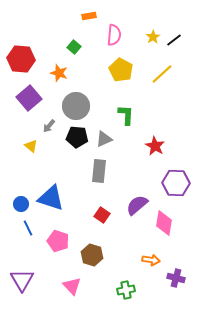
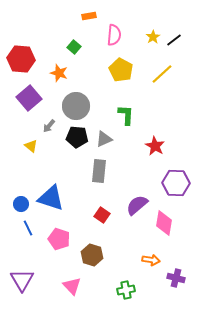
pink pentagon: moved 1 px right, 2 px up
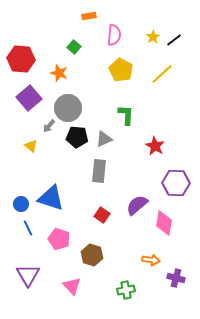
gray circle: moved 8 px left, 2 px down
purple triangle: moved 6 px right, 5 px up
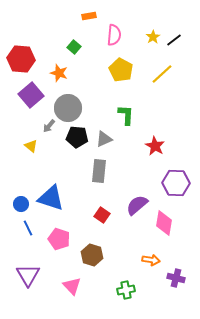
purple square: moved 2 px right, 3 px up
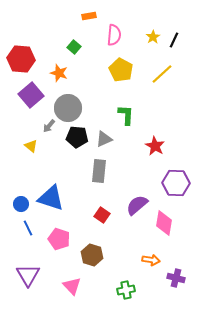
black line: rotated 28 degrees counterclockwise
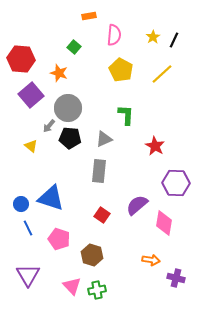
black pentagon: moved 7 px left, 1 px down
green cross: moved 29 px left
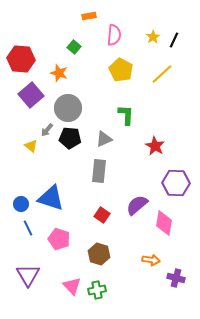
gray arrow: moved 2 px left, 4 px down
brown hexagon: moved 7 px right, 1 px up
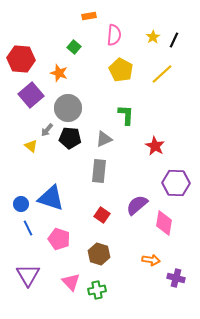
pink triangle: moved 1 px left, 4 px up
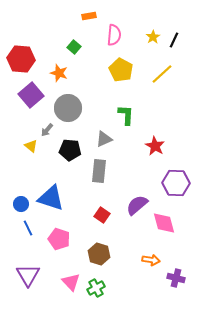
black pentagon: moved 12 px down
pink diamond: rotated 25 degrees counterclockwise
green cross: moved 1 px left, 2 px up; rotated 18 degrees counterclockwise
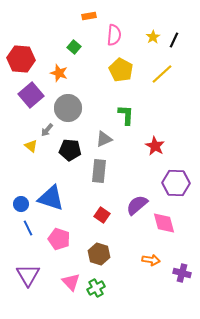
purple cross: moved 6 px right, 5 px up
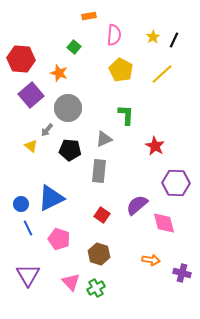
blue triangle: rotated 44 degrees counterclockwise
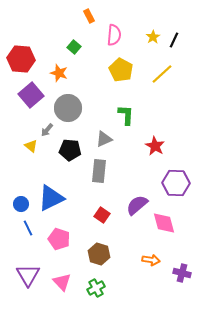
orange rectangle: rotated 72 degrees clockwise
pink triangle: moved 9 px left
